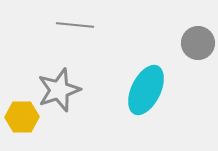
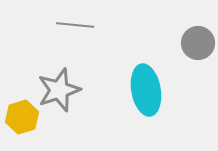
cyan ellipse: rotated 36 degrees counterclockwise
yellow hexagon: rotated 16 degrees counterclockwise
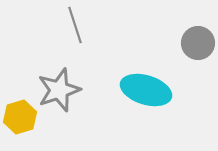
gray line: rotated 66 degrees clockwise
cyan ellipse: rotated 63 degrees counterclockwise
yellow hexagon: moved 2 px left
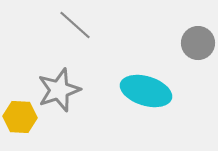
gray line: rotated 30 degrees counterclockwise
cyan ellipse: moved 1 px down
yellow hexagon: rotated 20 degrees clockwise
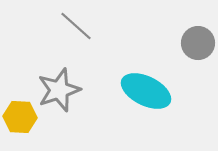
gray line: moved 1 px right, 1 px down
cyan ellipse: rotated 9 degrees clockwise
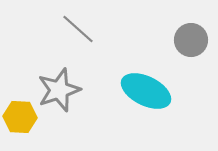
gray line: moved 2 px right, 3 px down
gray circle: moved 7 px left, 3 px up
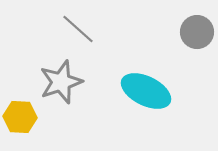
gray circle: moved 6 px right, 8 px up
gray star: moved 2 px right, 8 px up
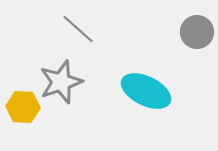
yellow hexagon: moved 3 px right, 10 px up
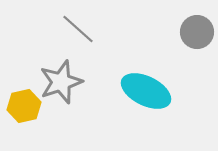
yellow hexagon: moved 1 px right, 1 px up; rotated 16 degrees counterclockwise
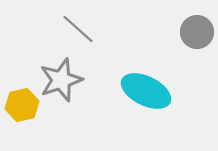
gray star: moved 2 px up
yellow hexagon: moved 2 px left, 1 px up
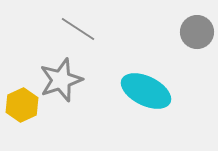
gray line: rotated 9 degrees counterclockwise
yellow hexagon: rotated 12 degrees counterclockwise
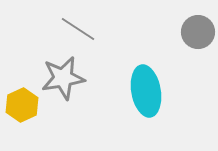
gray circle: moved 1 px right
gray star: moved 2 px right, 2 px up; rotated 9 degrees clockwise
cyan ellipse: rotated 54 degrees clockwise
